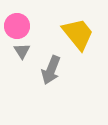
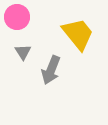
pink circle: moved 9 px up
gray triangle: moved 1 px right, 1 px down
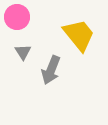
yellow trapezoid: moved 1 px right, 1 px down
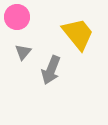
yellow trapezoid: moved 1 px left, 1 px up
gray triangle: rotated 12 degrees clockwise
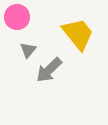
gray triangle: moved 5 px right, 2 px up
gray arrow: moved 2 px left; rotated 24 degrees clockwise
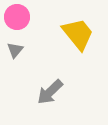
gray triangle: moved 13 px left
gray arrow: moved 1 px right, 22 px down
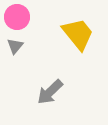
gray triangle: moved 4 px up
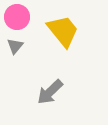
yellow trapezoid: moved 15 px left, 3 px up
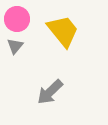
pink circle: moved 2 px down
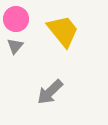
pink circle: moved 1 px left
